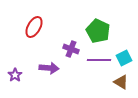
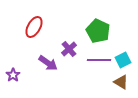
purple cross: moved 2 px left; rotated 28 degrees clockwise
cyan square: moved 1 px left, 2 px down
purple arrow: moved 1 px left, 5 px up; rotated 30 degrees clockwise
purple star: moved 2 px left
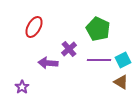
green pentagon: moved 2 px up
purple arrow: rotated 150 degrees clockwise
purple star: moved 9 px right, 12 px down
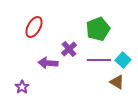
green pentagon: rotated 25 degrees clockwise
cyan square: rotated 21 degrees counterclockwise
brown triangle: moved 4 px left
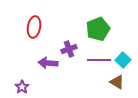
red ellipse: rotated 20 degrees counterclockwise
purple cross: rotated 21 degrees clockwise
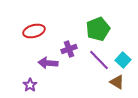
red ellipse: moved 4 px down; rotated 65 degrees clockwise
purple line: rotated 45 degrees clockwise
purple star: moved 8 px right, 2 px up
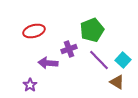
green pentagon: moved 6 px left, 1 px down
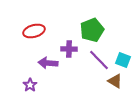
purple cross: rotated 21 degrees clockwise
cyan square: rotated 21 degrees counterclockwise
brown triangle: moved 2 px left, 1 px up
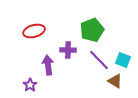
purple cross: moved 1 px left, 1 px down
purple arrow: moved 2 px down; rotated 78 degrees clockwise
